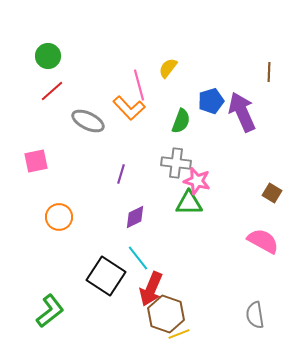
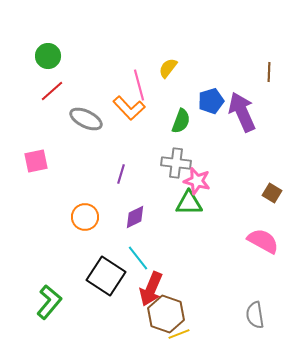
gray ellipse: moved 2 px left, 2 px up
orange circle: moved 26 px right
green L-shape: moved 1 px left, 9 px up; rotated 12 degrees counterclockwise
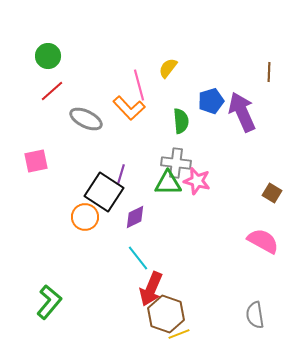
green semicircle: rotated 25 degrees counterclockwise
green triangle: moved 21 px left, 20 px up
black square: moved 2 px left, 84 px up
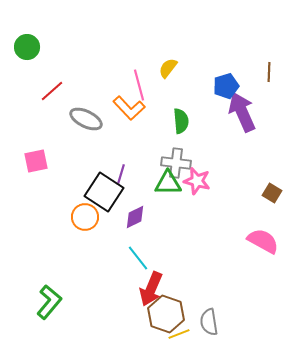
green circle: moved 21 px left, 9 px up
blue pentagon: moved 15 px right, 15 px up
gray semicircle: moved 46 px left, 7 px down
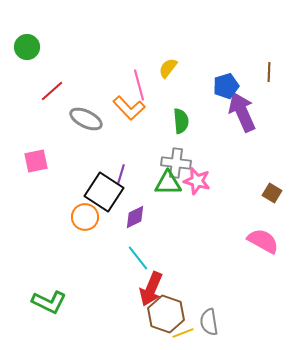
green L-shape: rotated 76 degrees clockwise
yellow line: moved 4 px right, 1 px up
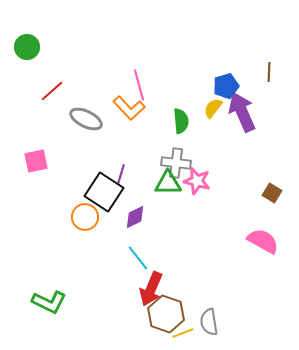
yellow semicircle: moved 45 px right, 40 px down
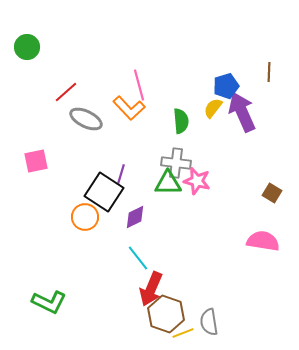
red line: moved 14 px right, 1 px down
pink semicircle: rotated 20 degrees counterclockwise
